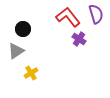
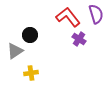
black circle: moved 7 px right, 6 px down
gray triangle: moved 1 px left
yellow cross: rotated 24 degrees clockwise
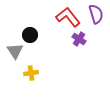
gray triangle: rotated 30 degrees counterclockwise
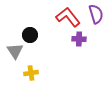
purple cross: rotated 32 degrees counterclockwise
